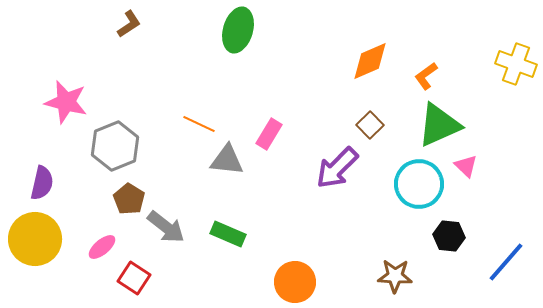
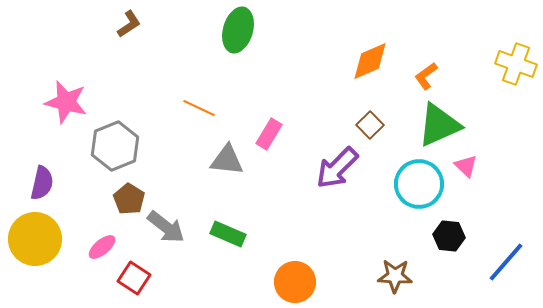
orange line: moved 16 px up
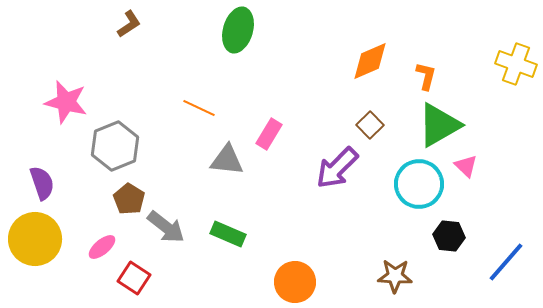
orange L-shape: rotated 140 degrees clockwise
green triangle: rotated 6 degrees counterclockwise
purple semicircle: rotated 32 degrees counterclockwise
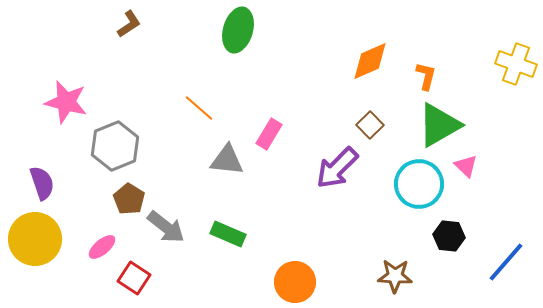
orange line: rotated 16 degrees clockwise
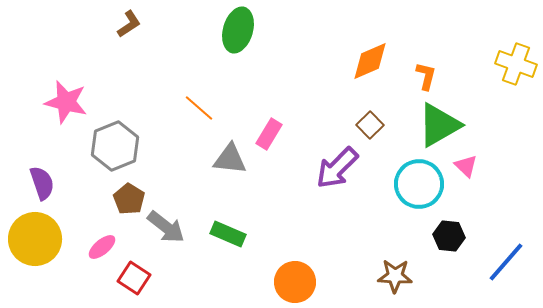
gray triangle: moved 3 px right, 1 px up
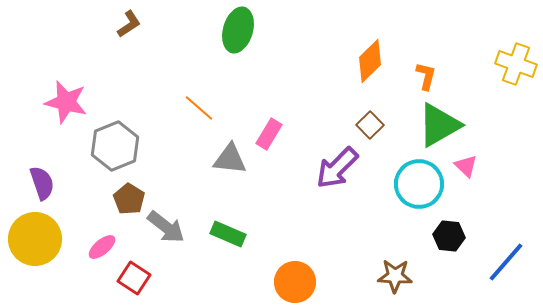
orange diamond: rotated 21 degrees counterclockwise
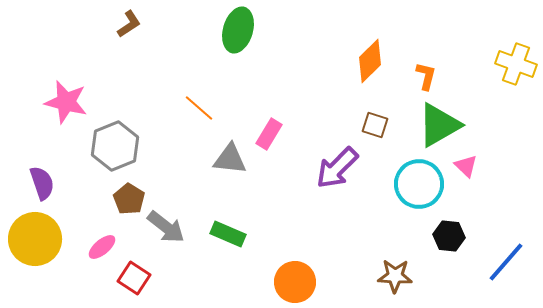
brown square: moved 5 px right; rotated 28 degrees counterclockwise
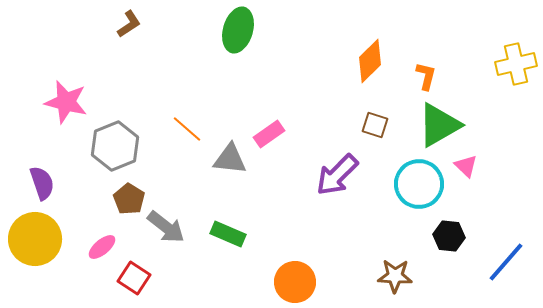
yellow cross: rotated 33 degrees counterclockwise
orange line: moved 12 px left, 21 px down
pink rectangle: rotated 24 degrees clockwise
purple arrow: moved 7 px down
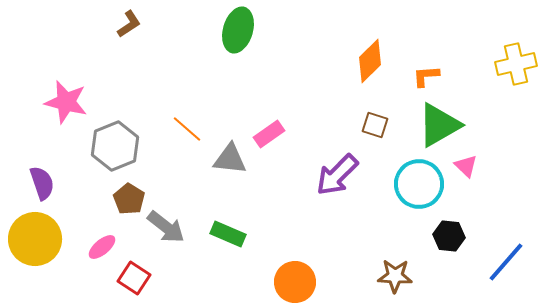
orange L-shape: rotated 108 degrees counterclockwise
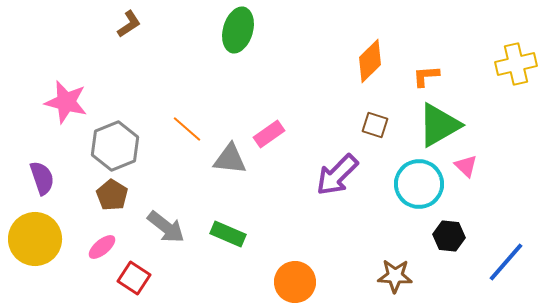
purple semicircle: moved 5 px up
brown pentagon: moved 17 px left, 4 px up
